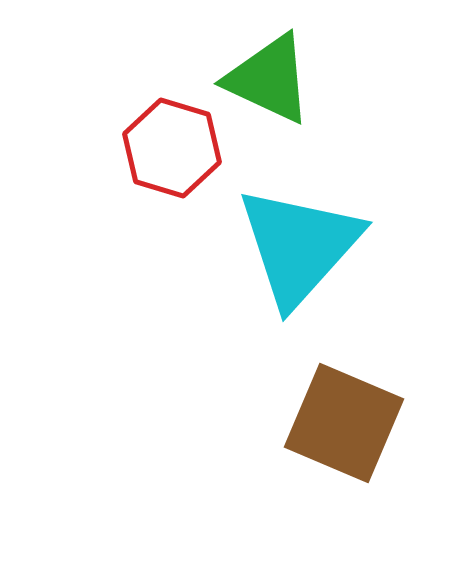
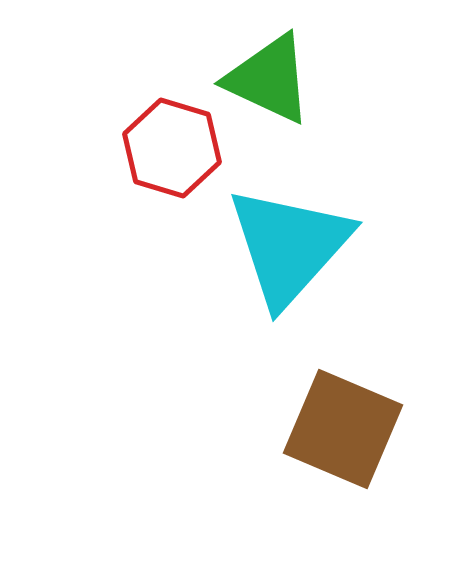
cyan triangle: moved 10 px left
brown square: moved 1 px left, 6 px down
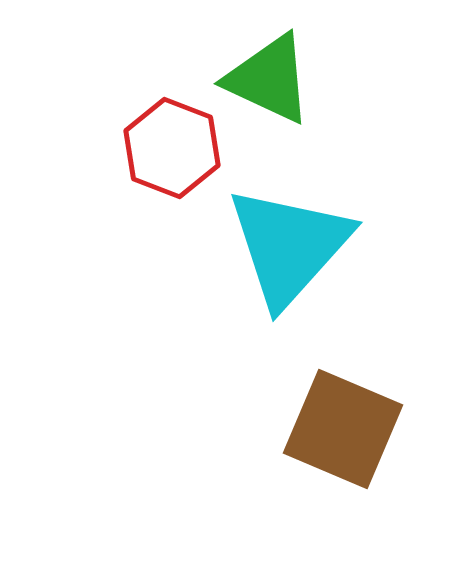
red hexagon: rotated 4 degrees clockwise
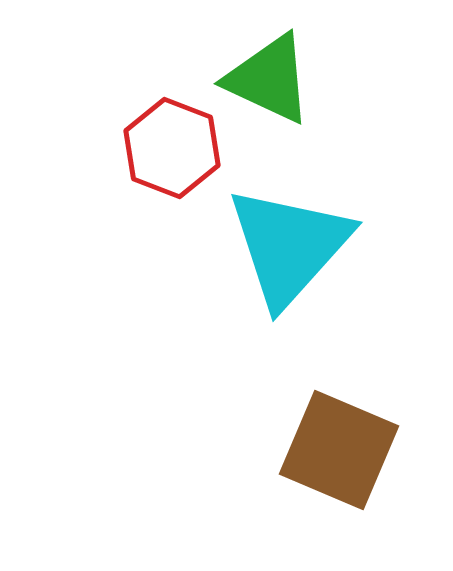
brown square: moved 4 px left, 21 px down
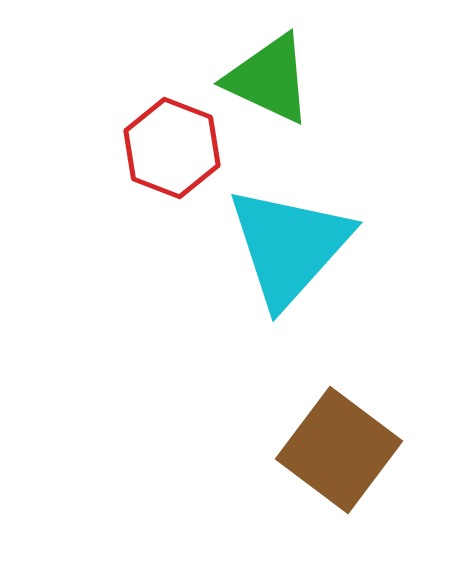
brown square: rotated 14 degrees clockwise
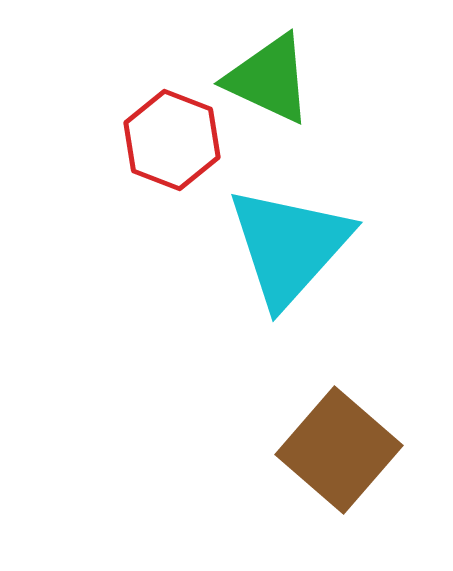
red hexagon: moved 8 px up
brown square: rotated 4 degrees clockwise
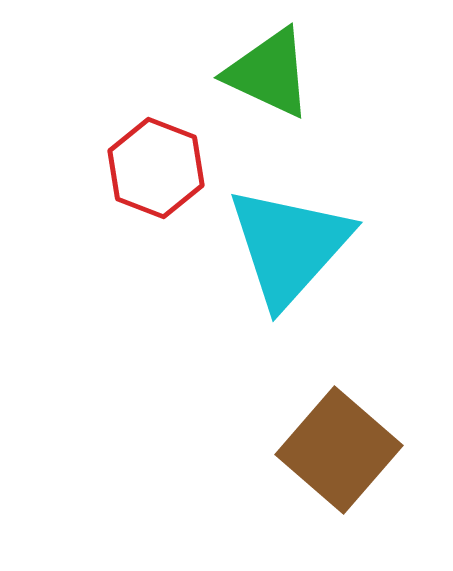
green triangle: moved 6 px up
red hexagon: moved 16 px left, 28 px down
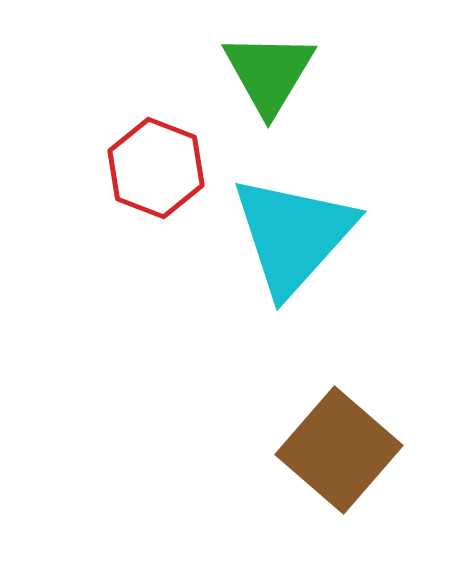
green triangle: rotated 36 degrees clockwise
cyan triangle: moved 4 px right, 11 px up
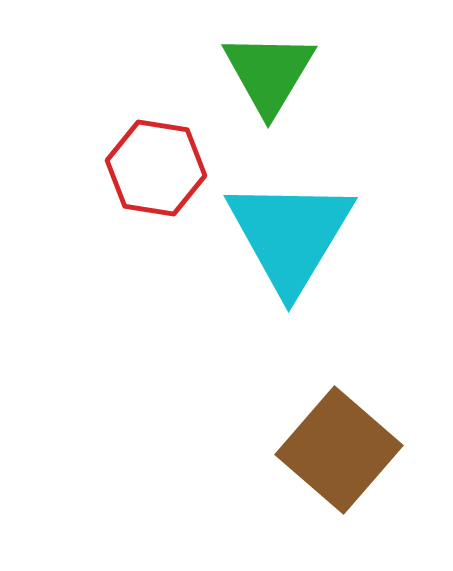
red hexagon: rotated 12 degrees counterclockwise
cyan triangle: moved 3 px left; rotated 11 degrees counterclockwise
